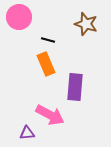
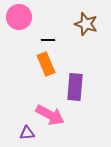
black line: rotated 16 degrees counterclockwise
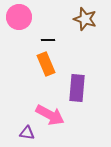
brown star: moved 1 px left, 5 px up
purple rectangle: moved 2 px right, 1 px down
purple triangle: rotated 14 degrees clockwise
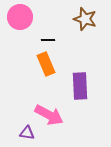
pink circle: moved 1 px right
purple rectangle: moved 3 px right, 2 px up; rotated 8 degrees counterclockwise
pink arrow: moved 1 px left
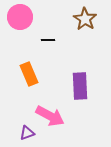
brown star: rotated 15 degrees clockwise
orange rectangle: moved 17 px left, 10 px down
pink arrow: moved 1 px right, 1 px down
purple triangle: rotated 28 degrees counterclockwise
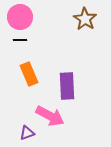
black line: moved 28 px left
purple rectangle: moved 13 px left
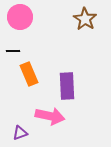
black line: moved 7 px left, 11 px down
pink arrow: rotated 16 degrees counterclockwise
purple triangle: moved 7 px left
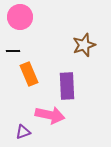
brown star: moved 1 px left, 26 px down; rotated 20 degrees clockwise
pink arrow: moved 1 px up
purple triangle: moved 3 px right, 1 px up
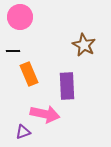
brown star: rotated 25 degrees counterclockwise
pink arrow: moved 5 px left, 1 px up
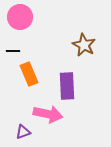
pink arrow: moved 3 px right
